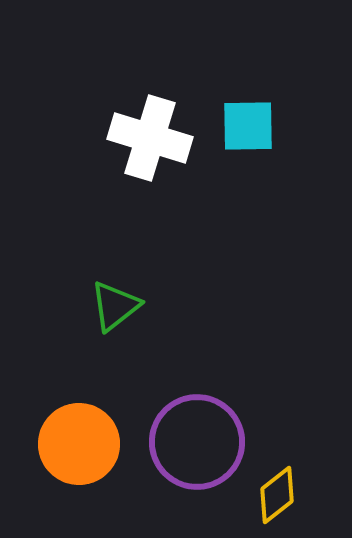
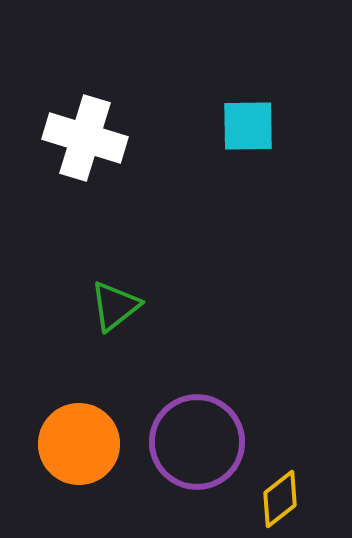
white cross: moved 65 px left
yellow diamond: moved 3 px right, 4 px down
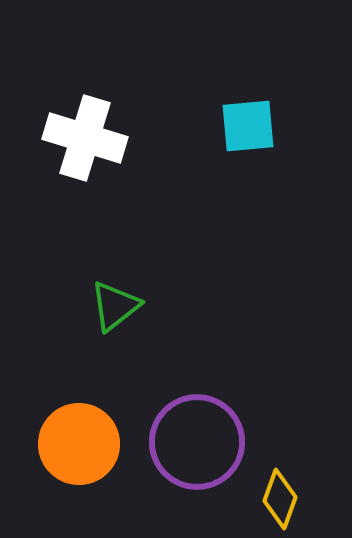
cyan square: rotated 4 degrees counterclockwise
yellow diamond: rotated 32 degrees counterclockwise
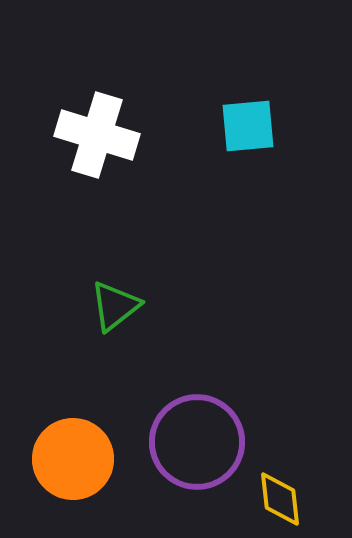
white cross: moved 12 px right, 3 px up
orange circle: moved 6 px left, 15 px down
yellow diamond: rotated 26 degrees counterclockwise
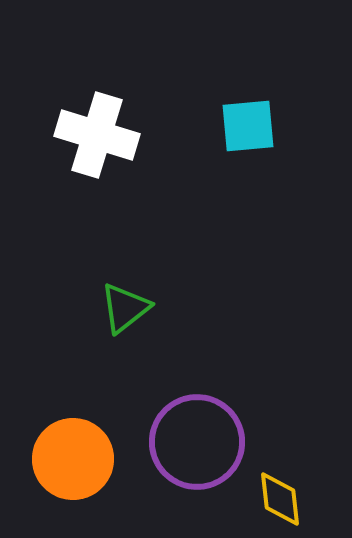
green triangle: moved 10 px right, 2 px down
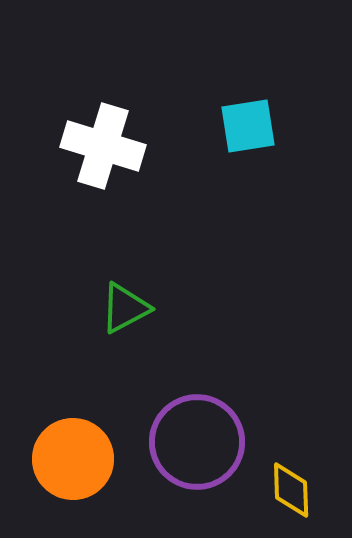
cyan square: rotated 4 degrees counterclockwise
white cross: moved 6 px right, 11 px down
green triangle: rotated 10 degrees clockwise
yellow diamond: moved 11 px right, 9 px up; rotated 4 degrees clockwise
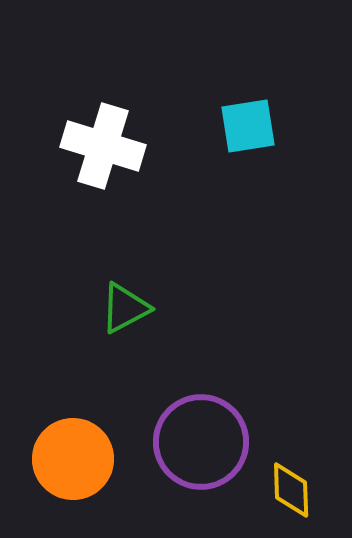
purple circle: moved 4 px right
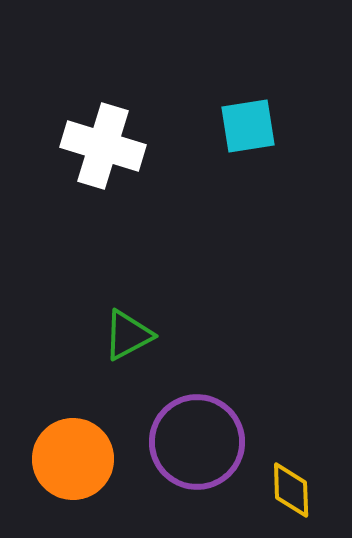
green triangle: moved 3 px right, 27 px down
purple circle: moved 4 px left
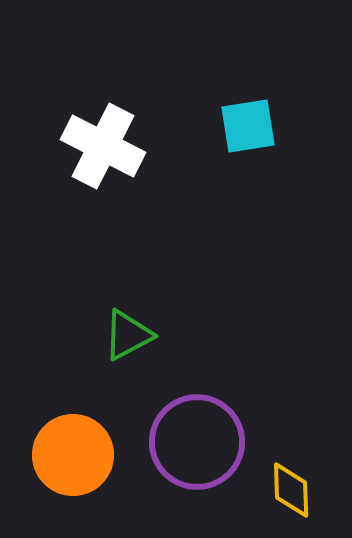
white cross: rotated 10 degrees clockwise
orange circle: moved 4 px up
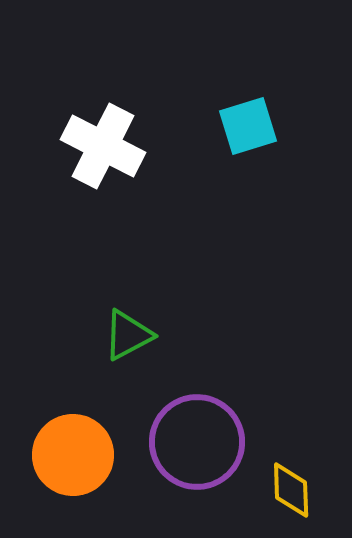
cyan square: rotated 8 degrees counterclockwise
